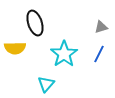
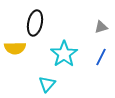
black ellipse: rotated 30 degrees clockwise
blue line: moved 2 px right, 3 px down
cyan triangle: moved 1 px right
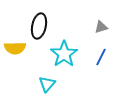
black ellipse: moved 4 px right, 3 px down
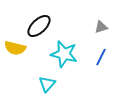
black ellipse: rotated 35 degrees clockwise
yellow semicircle: rotated 15 degrees clockwise
cyan star: rotated 24 degrees counterclockwise
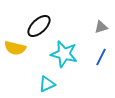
cyan triangle: rotated 24 degrees clockwise
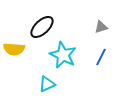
black ellipse: moved 3 px right, 1 px down
yellow semicircle: moved 1 px left, 1 px down; rotated 10 degrees counterclockwise
cyan star: moved 1 px left, 1 px down; rotated 12 degrees clockwise
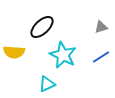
yellow semicircle: moved 3 px down
blue line: rotated 30 degrees clockwise
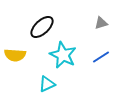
gray triangle: moved 4 px up
yellow semicircle: moved 1 px right, 3 px down
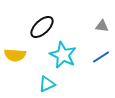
gray triangle: moved 1 px right, 3 px down; rotated 24 degrees clockwise
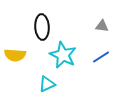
black ellipse: rotated 50 degrees counterclockwise
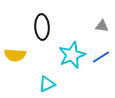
cyan star: moved 9 px right; rotated 24 degrees clockwise
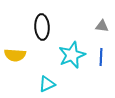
blue line: rotated 54 degrees counterclockwise
